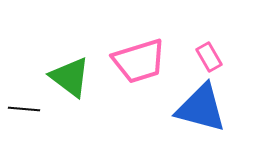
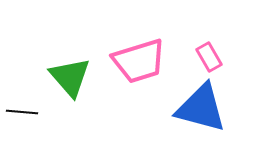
green triangle: rotated 12 degrees clockwise
black line: moved 2 px left, 3 px down
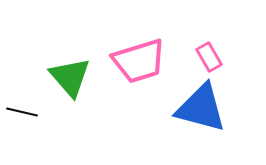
black line: rotated 8 degrees clockwise
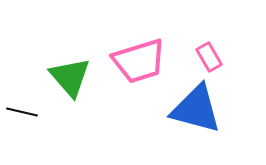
blue triangle: moved 5 px left, 1 px down
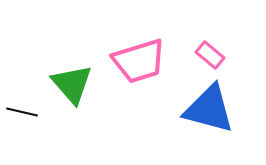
pink rectangle: moved 1 px right, 2 px up; rotated 20 degrees counterclockwise
green triangle: moved 2 px right, 7 px down
blue triangle: moved 13 px right
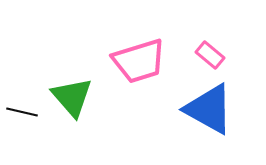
green triangle: moved 13 px down
blue triangle: rotated 14 degrees clockwise
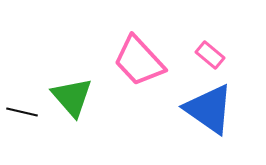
pink trapezoid: rotated 64 degrees clockwise
blue triangle: rotated 6 degrees clockwise
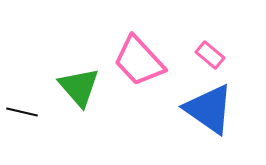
green triangle: moved 7 px right, 10 px up
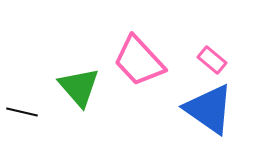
pink rectangle: moved 2 px right, 5 px down
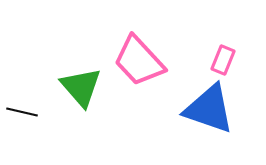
pink rectangle: moved 11 px right; rotated 72 degrees clockwise
green triangle: moved 2 px right
blue triangle: rotated 16 degrees counterclockwise
